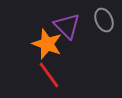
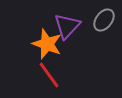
gray ellipse: rotated 60 degrees clockwise
purple triangle: rotated 28 degrees clockwise
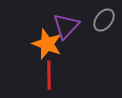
purple triangle: moved 1 px left
red line: rotated 36 degrees clockwise
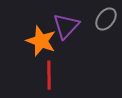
gray ellipse: moved 2 px right, 1 px up
orange star: moved 6 px left, 3 px up
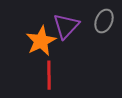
gray ellipse: moved 2 px left, 2 px down; rotated 15 degrees counterclockwise
orange star: rotated 24 degrees clockwise
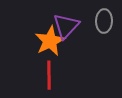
gray ellipse: rotated 20 degrees counterclockwise
orange star: moved 9 px right
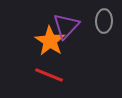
orange star: rotated 12 degrees counterclockwise
red line: rotated 68 degrees counterclockwise
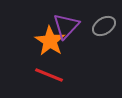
gray ellipse: moved 5 px down; rotated 55 degrees clockwise
